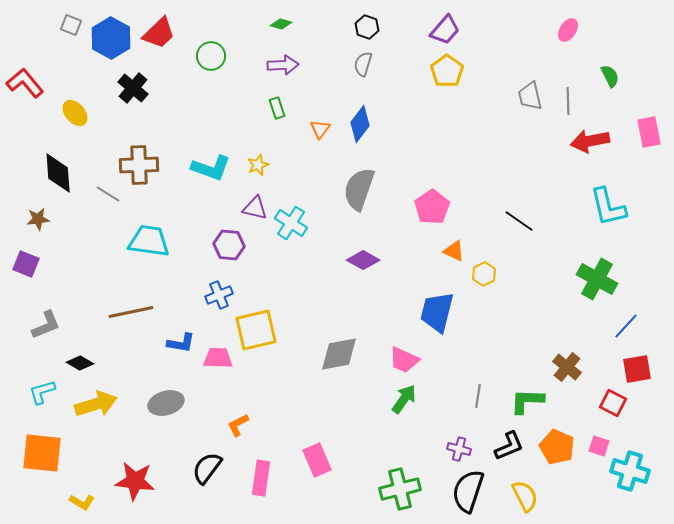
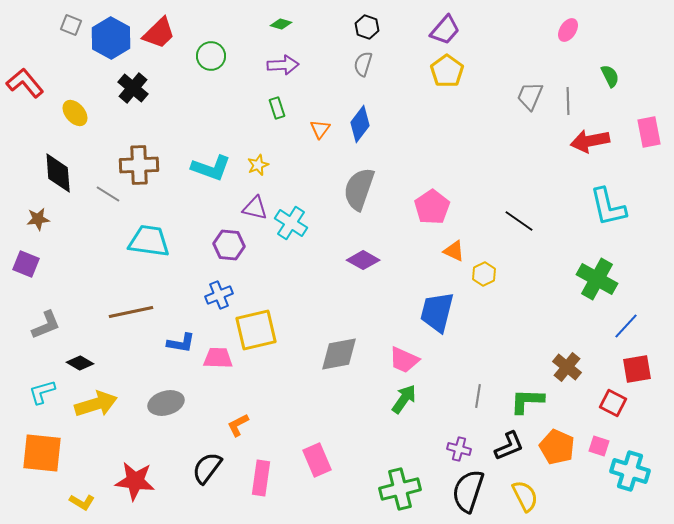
gray trapezoid at (530, 96): rotated 36 degrees clockwise
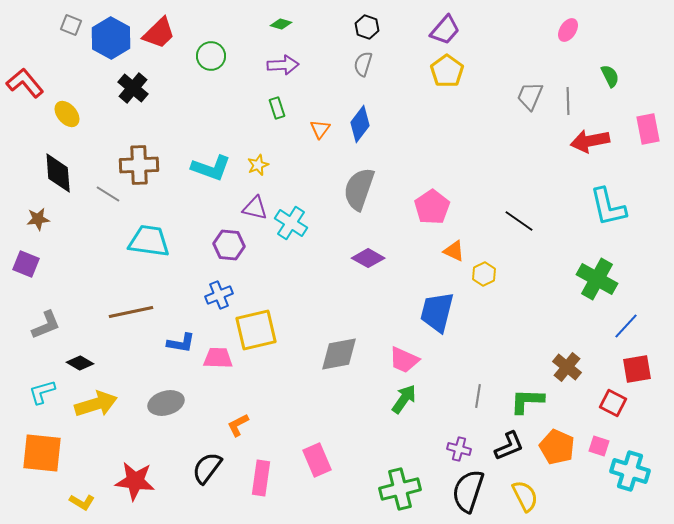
yellow ellipse at (75, 113): moved 8 px left, 1 px down
pink rectangle at (649, 132): moved 1 px left, 3 px up
purple diamond at (363, 260): moved 5 px right, 2 px up
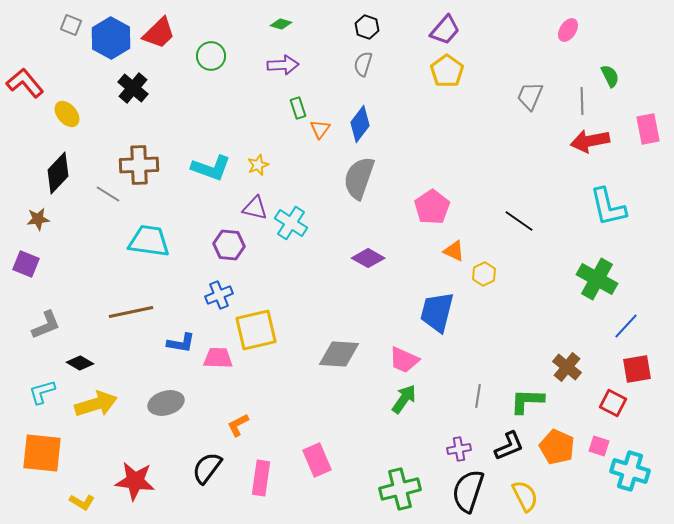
gray line at (568, 101): moved 14 px right
green rectangle at (277, 108): moved 21 px right
black diamond at (58, 173): rotated 48 degrees clockwise
gray semicircle at (359, 189): moved 11 px up
gray diamond at (339, 354): rotated 15 degrees clockwise
purple cross at (459, 449): rotated 25 degrees counterclockwise
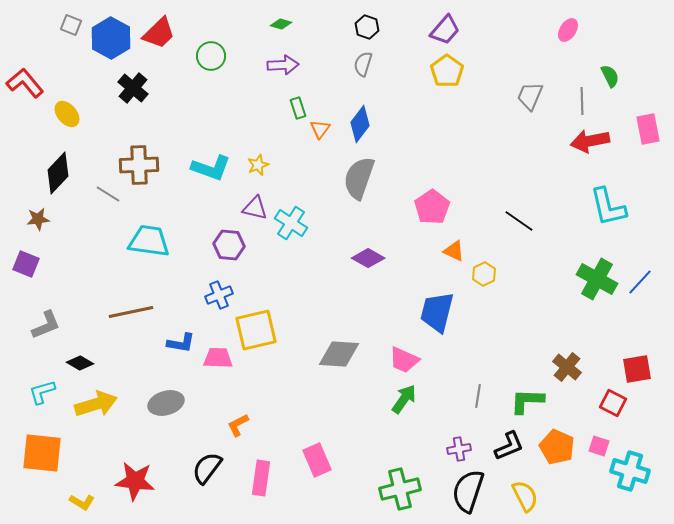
blue line at (626, 326): moved 14 px right, 44 px up
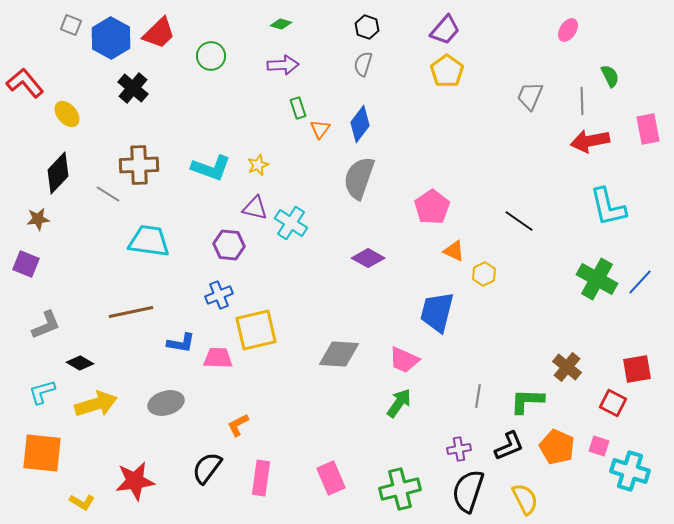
green arrow at (404, 399): moved 5 px left, 4 px down
pink rectangle at (317, 460): moved 14 px right, 18 px down
red star at (135, 481): rotated 15 degrees counterclockwise
yellow semicircle at (525, 496): moved 3 px down
